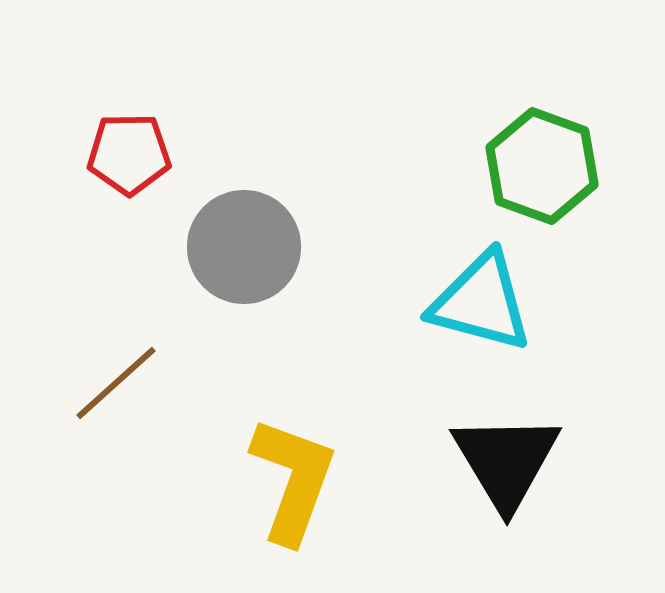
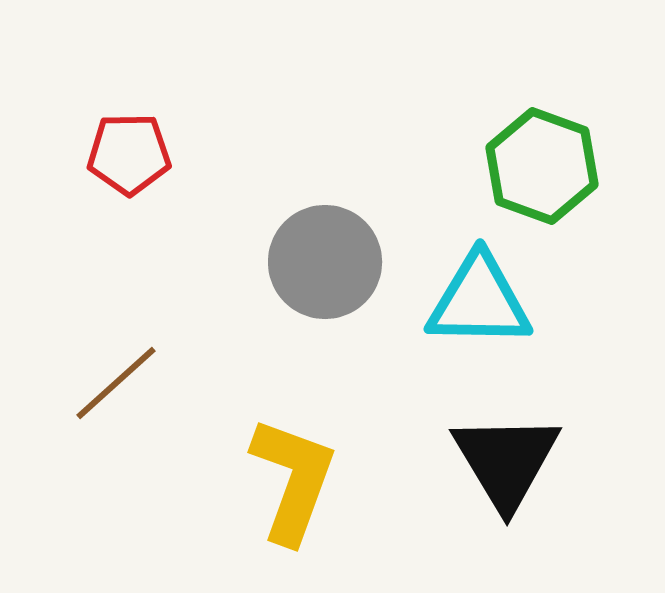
gray circle: moved 81 px right, 15 px down
cyan triangle: moved 2 px left, 1 px up; rotated 14 degrees counterclockwise
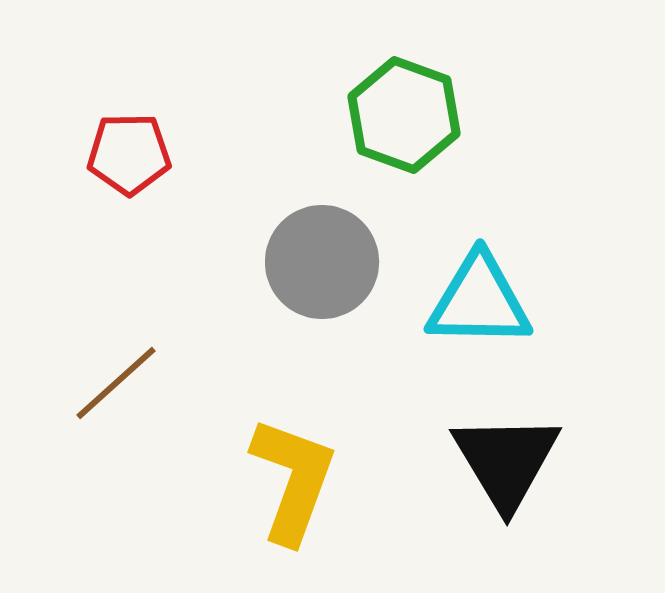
green hexagon: moved 138 px left, 51 px up
gray circle: moved 3 px left
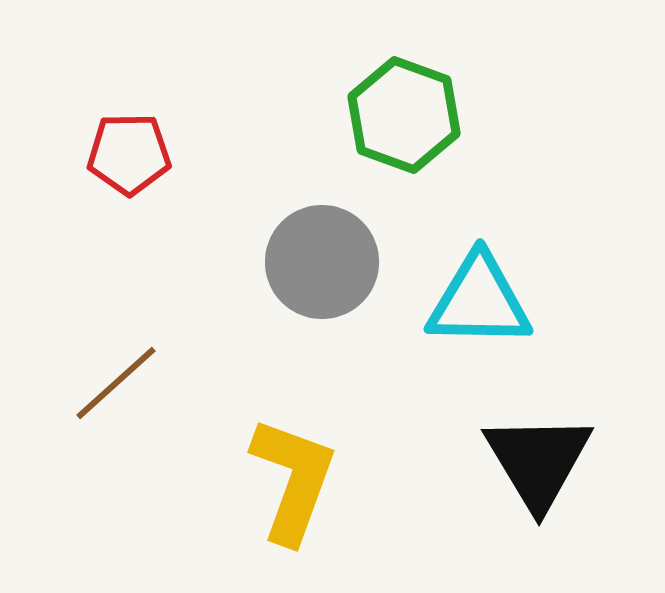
black triangle: moved 32 px right
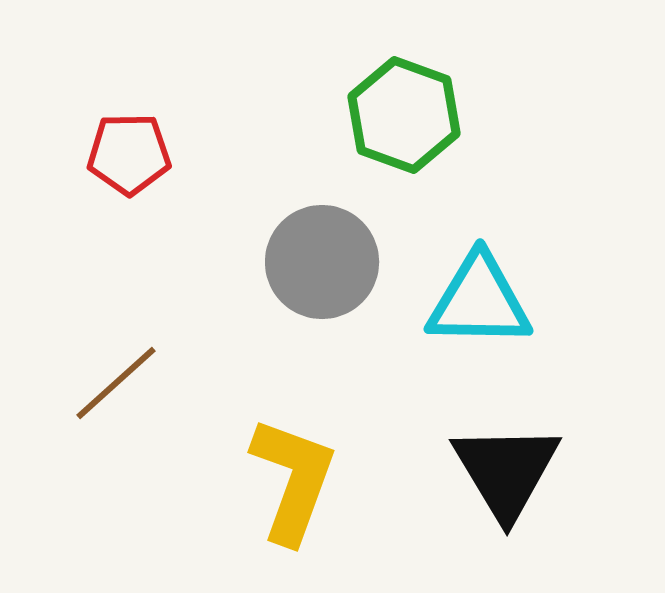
black triangle: moved 32 px left, 10 px down
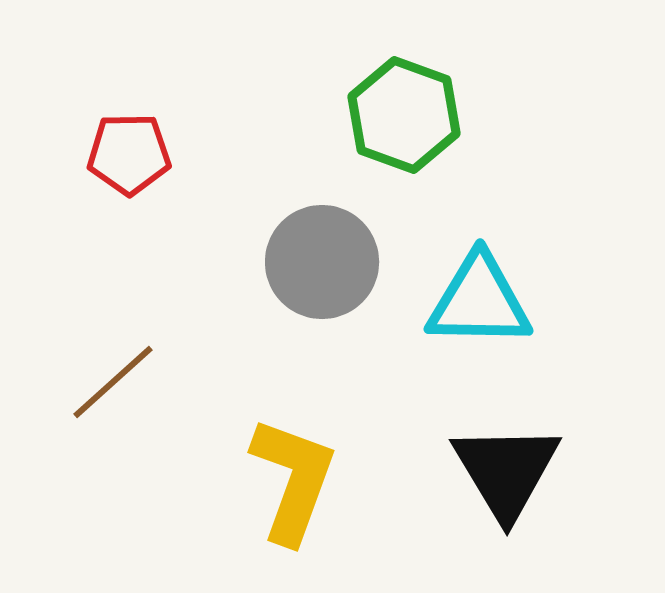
brown line: moved 3 px left, 1 px up
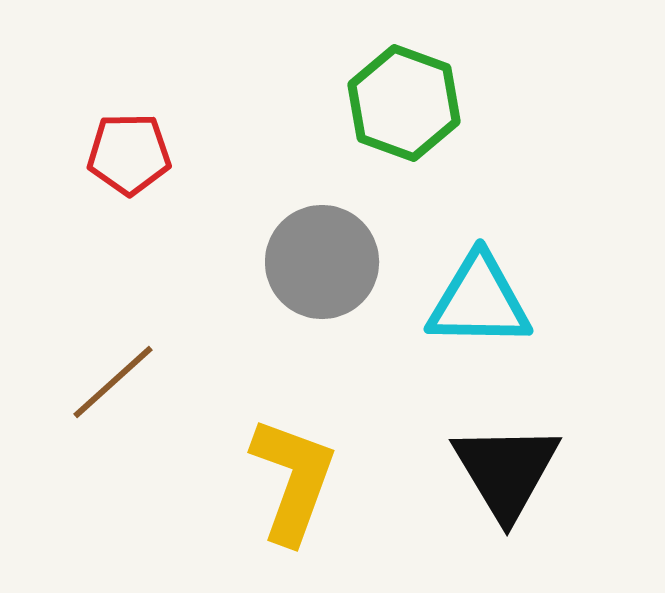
green hexagon: moved 12 px up
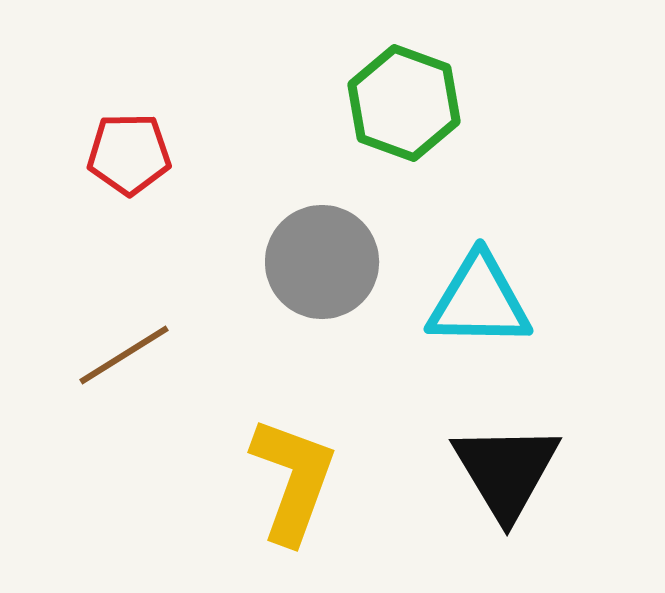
brown line: moved 11 px right, 27 px up; rotated 10 degrees clockwise
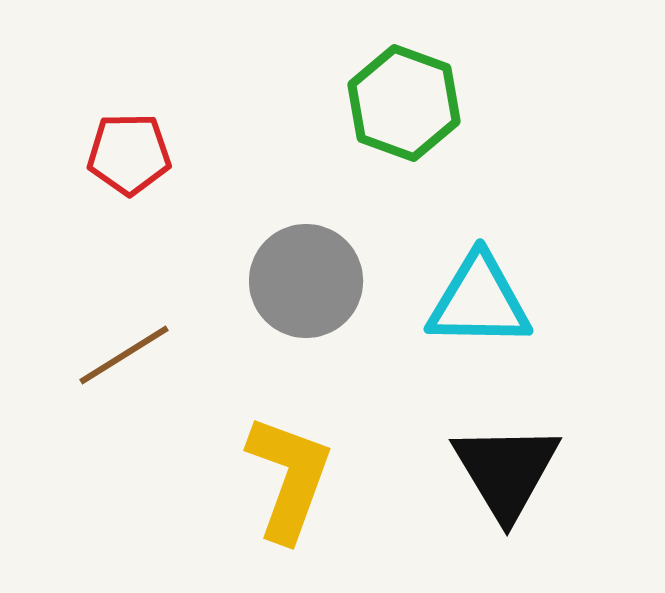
gray circle: moved 16 px left, 19 px down
yellow L-shape: moved 4 px left, 2 px up
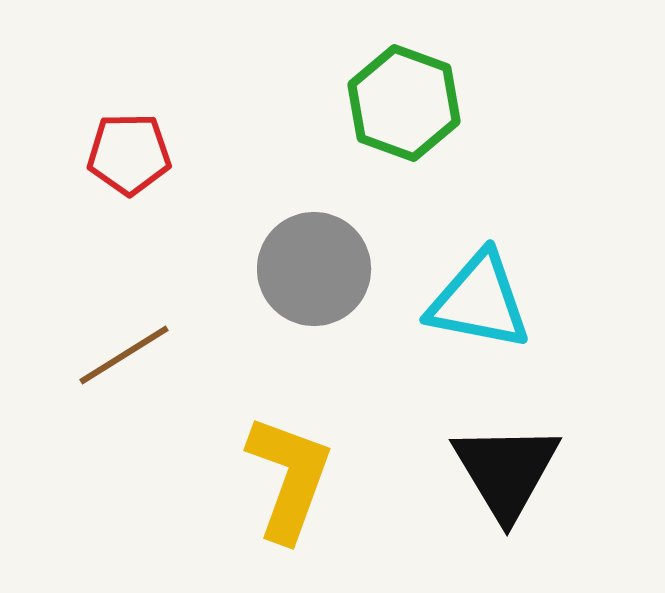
gray circle: moved 8 px right, 12 px up
cyan triangle: rotated 10 degrees clockwise
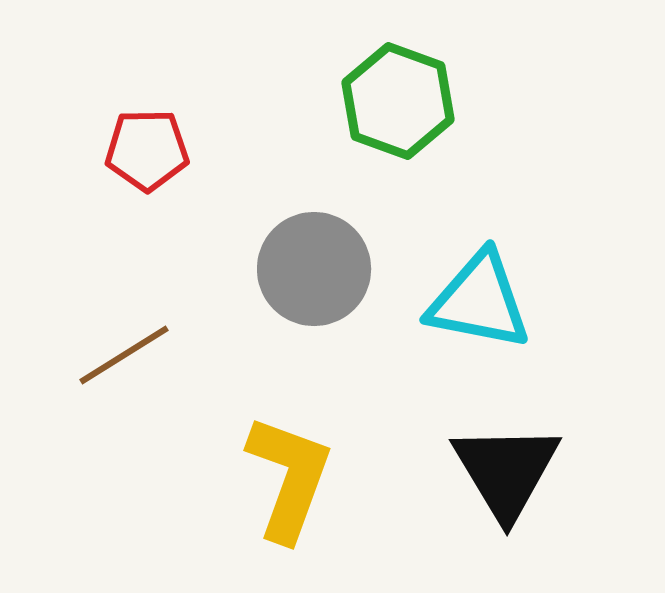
green hexagon: moved 6 px left, 2 px up
red pentagon: moved 18 px right, 4 px up
